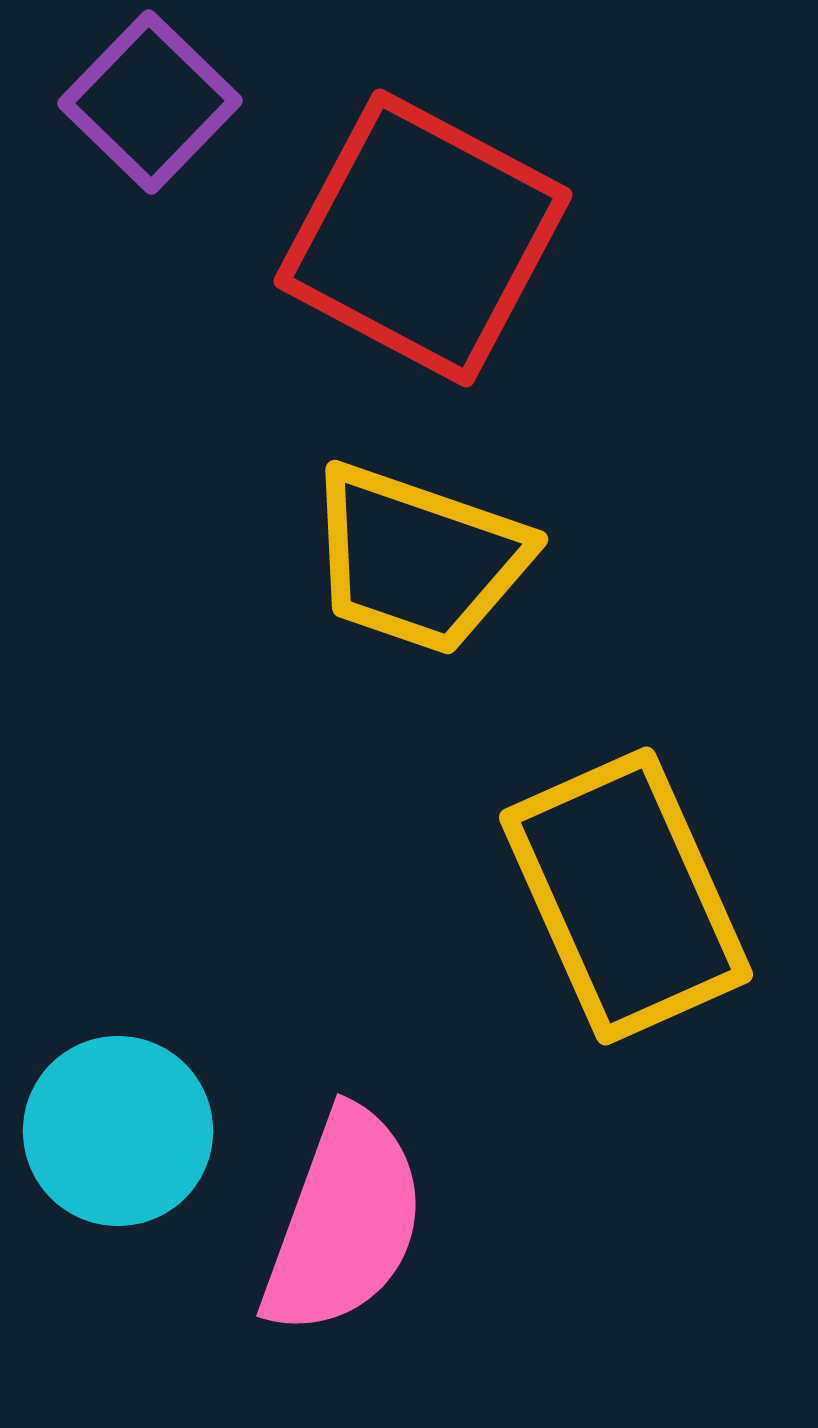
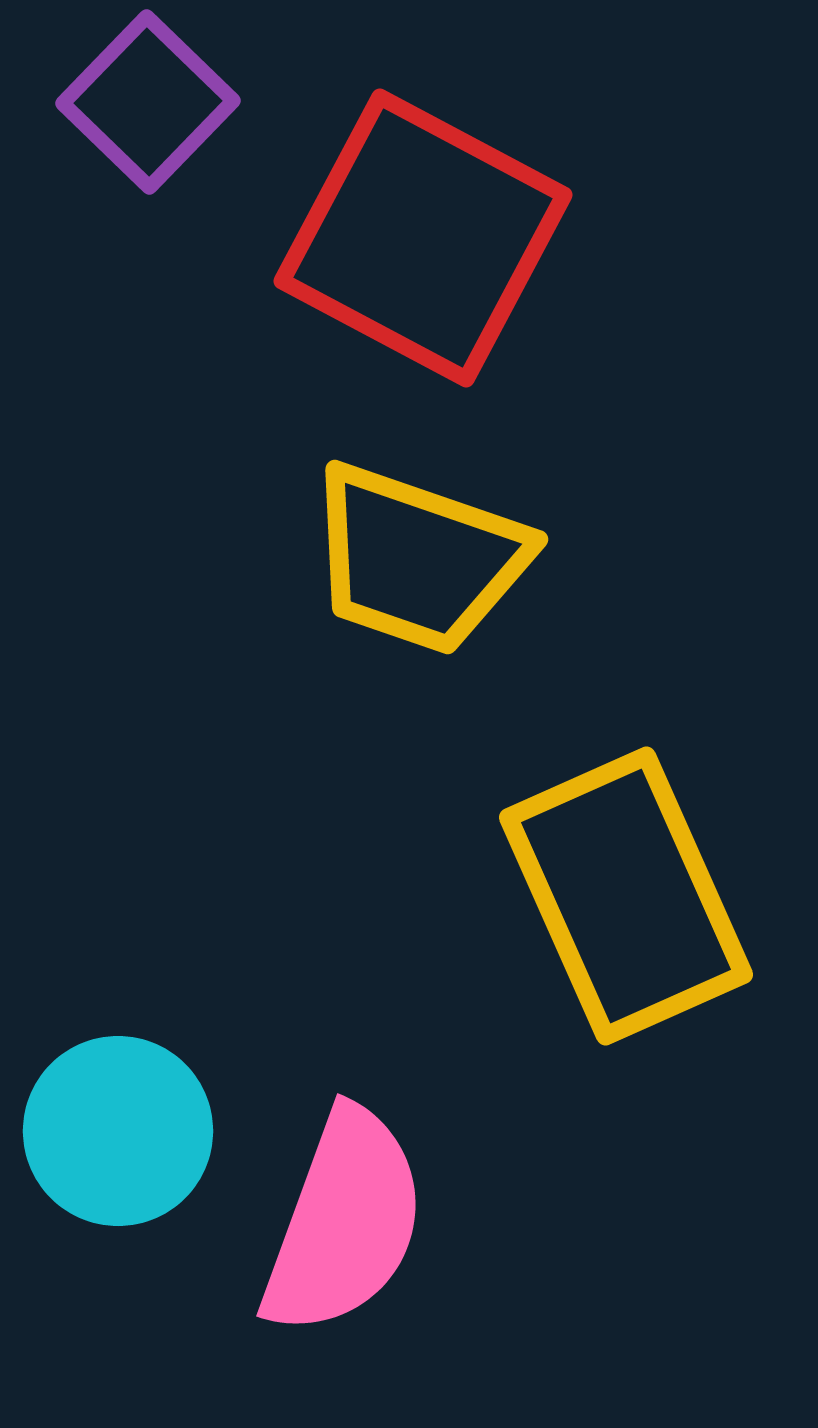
purple square: moved 2 px left
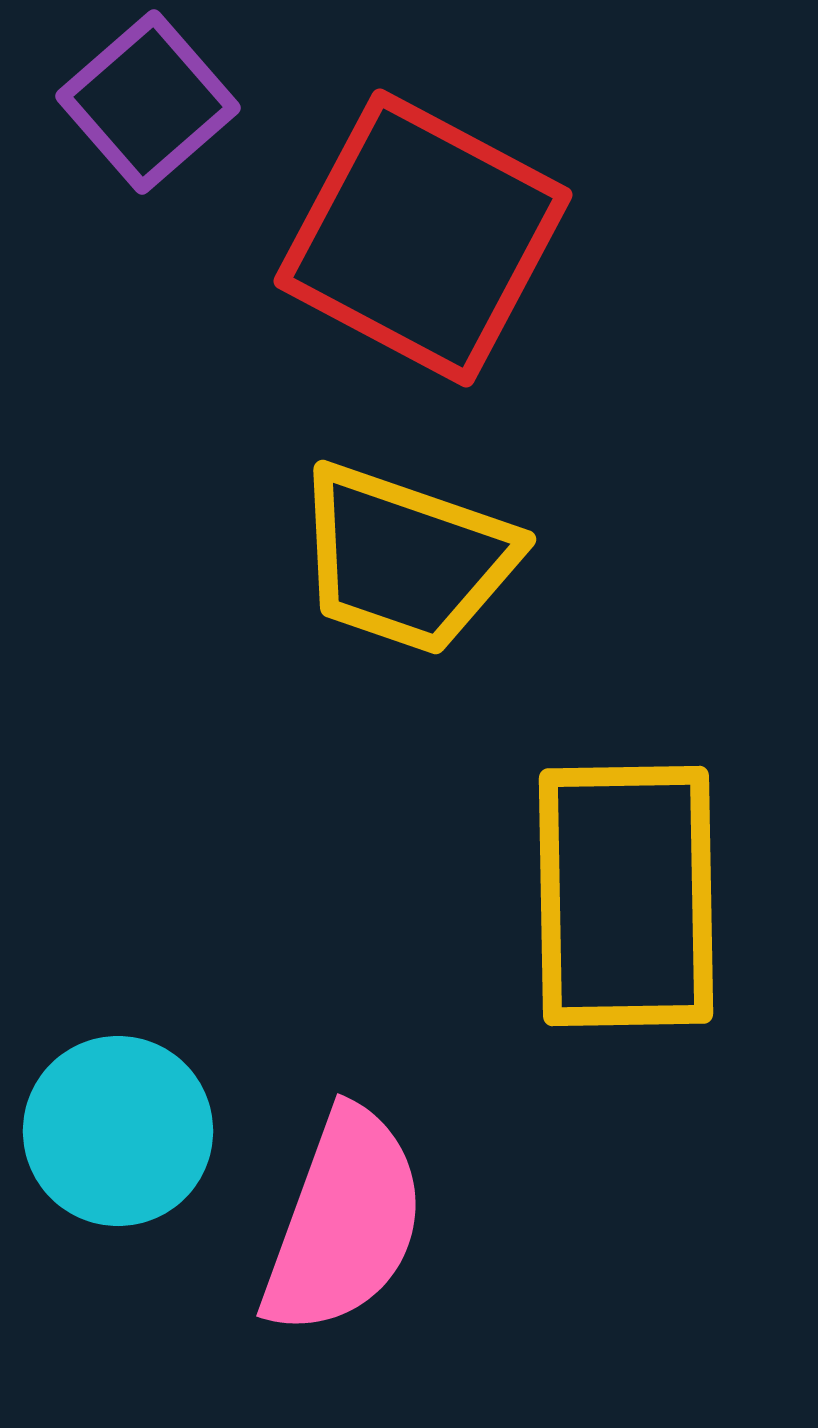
purple square: rotated 5 degrees clockwise
yellow trapezoid: moved 12 px left
yellow rectangle: rotated 23 degrees clockwise
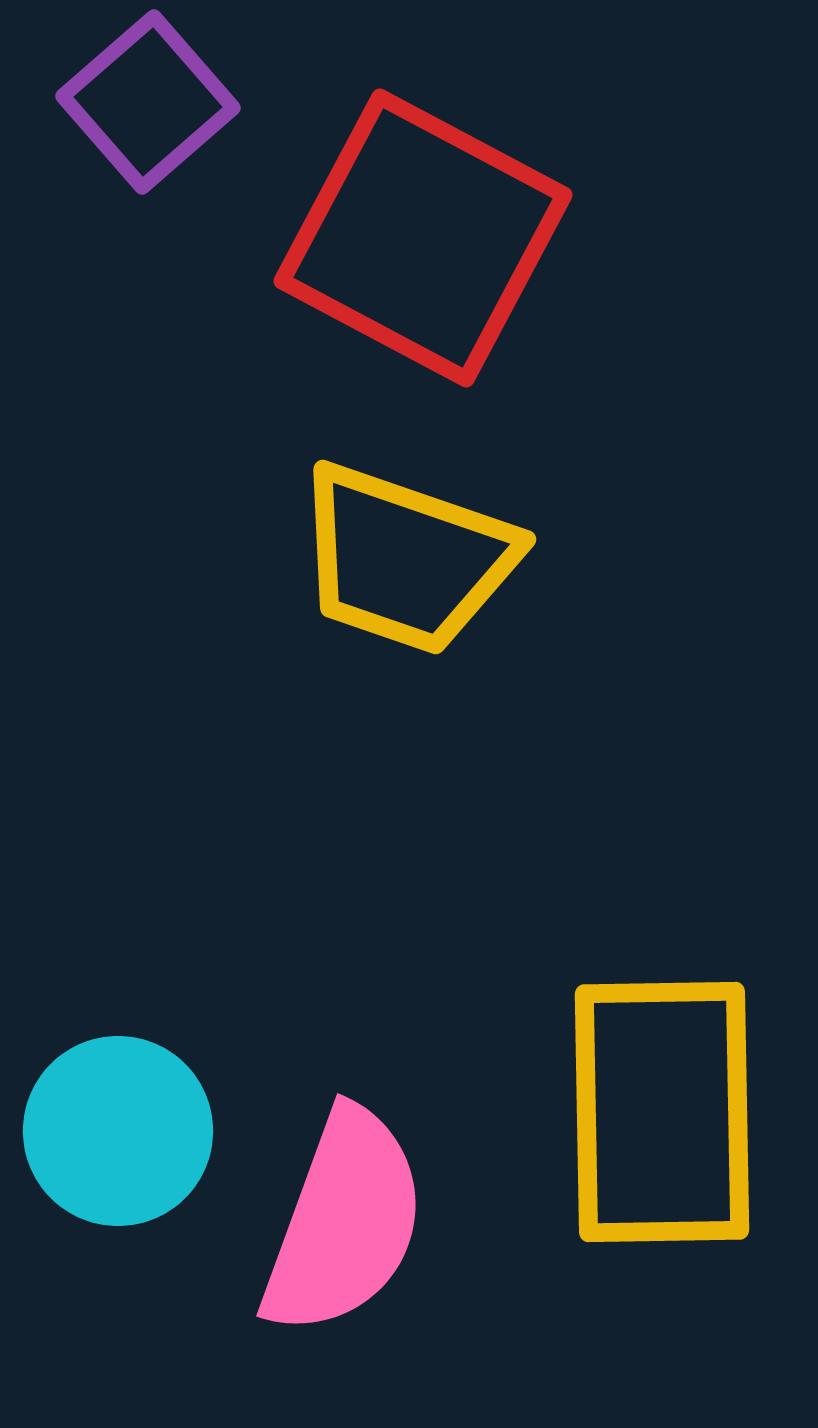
yellow rectangle: moved 36 px right, 216 px down
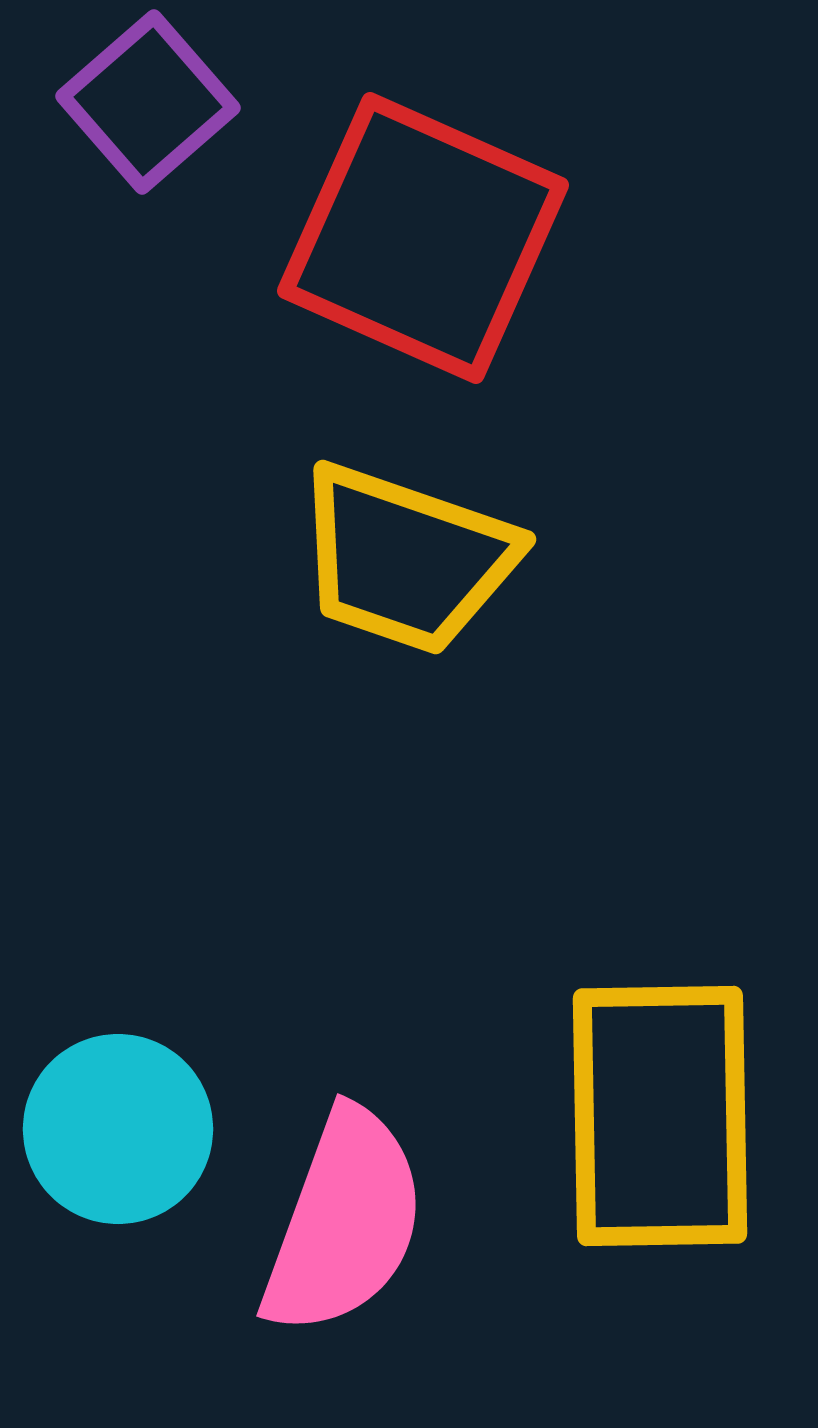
red square: rotated 4 degrees counterclockwise
yellow rectangle: moved 2 px left, 4 px down
cyan circle: moved 2 px up
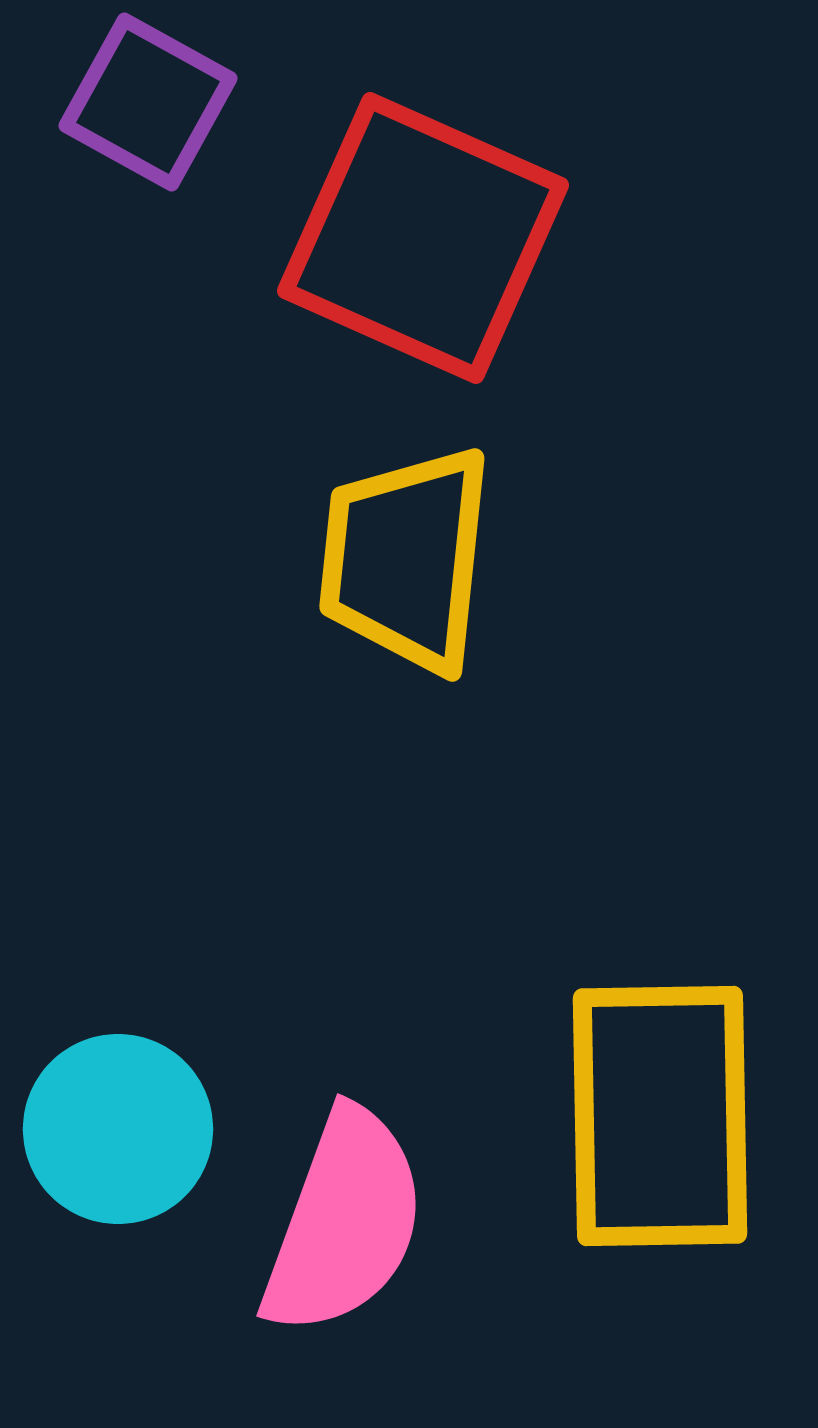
purple square: rotated 20 degrees counterclockwise
yellow trapezoid: rotated 77 degrees clockwise
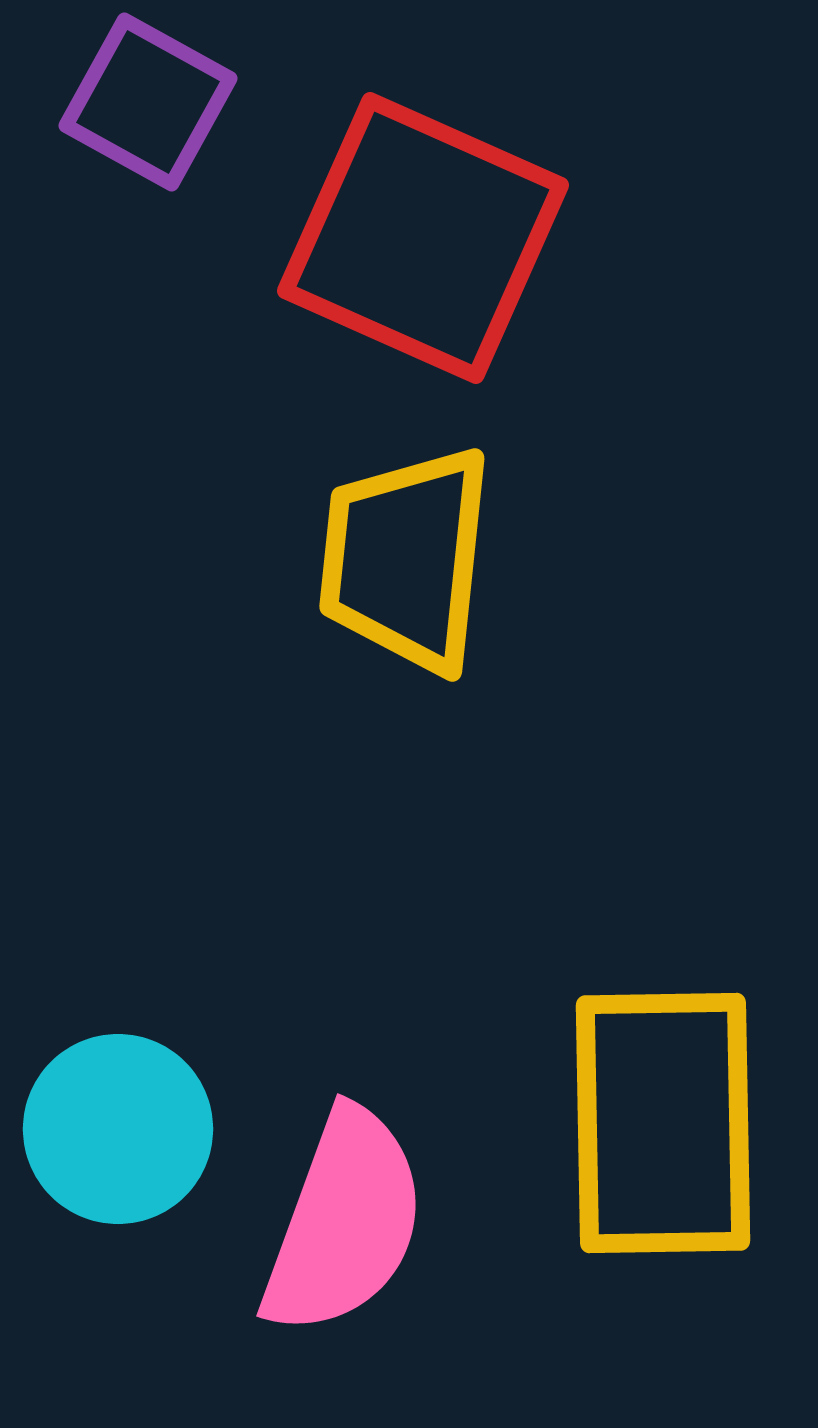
yellow rectangle: moved 3 px right, 7 px down
